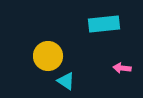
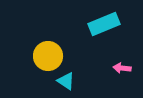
cyan rectangle: rotated 16 degrees counterclockwise
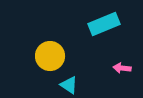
yellow circle: moved 2 px right
cyan triangle: moved 3 px right, 4 px down
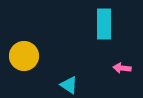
cyan rectangle: rotated 68 degrees counterclockwise
yellow circle: moved 26 px left
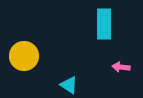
pink arrow: moved 1 px left, 1 px up
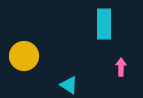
pink arrow: rotated 84 degrees clockwise
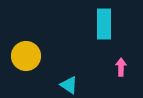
yellow circle: moved 2 px right
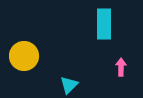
yellow circle: moved 2 px left
cyan triangle: rotated 42 degrees clockwise
